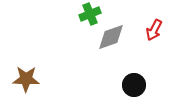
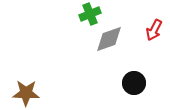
gray diamond: moved 2 px left, 2 px down
brown star: moved 14 px down
black circle: moved 2 px up
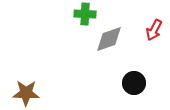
green cross: moved 5 px left; rotated 25 degrees clockwise
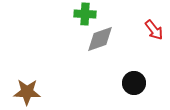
red arrow: rotated 65 degrees counterclockwise
gray diamond: moved 9 px left
brown star: moved 1 px right, 1 px up
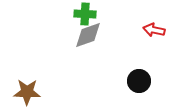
red arrow: rotated 140 degrees clockwise
gray diamond: moved 12 px left, 4 px up
black circle: moved 5 px right, 2 px up
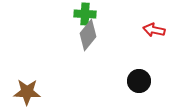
gray diamond: rotated 32 degrees counterclockwise
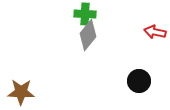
red arrow: moved 1 px right, 2 px down
brown star: moved 6 px left
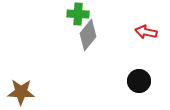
green cross: moved 7 px left
red arrow: moved 9 px left
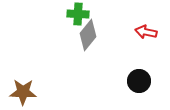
brown star: moved 2 px right
